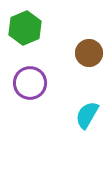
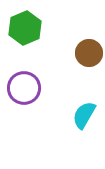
purple circle: moved 6 px left, 5 px down
cyan semicircle: moved 3 px left
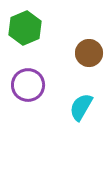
purple circle: moved 4 px right, 3 px up
cyan semicircle: moved 3 px left, 8 px up
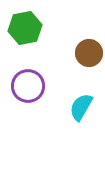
green hexagon: rotated 12 degrees clockwise
purple circle: moved 1 px down
